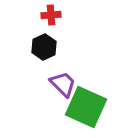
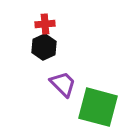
red cross: moved 6 px left, 9 px down
green square: moved 12 px right; rotated 9 degrees counterclockwise
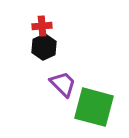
red cross: moved 3 px left, 2 px down
green square: moved 4 px left
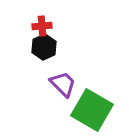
green square: moved 2 px left, 3 px down; rotated 15 degrees clockwise
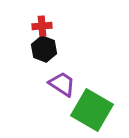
black hexagon: moved 2 px down; rotated 15 degrees counterclockwise
purple trapezoid: moved 1 px left; rotated 12 degrees counterclockwise
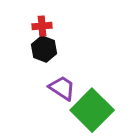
purple trapezoid: moved 4 px down
green square: rotated 15 degrees clockwise
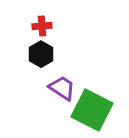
black hexagon: moved 3 px left, 5 px down; rotated 10 degrees clockwise
green square: rotated 18 degrees counterclockwise
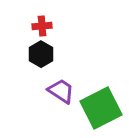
purple trapezoid: moved 1 px left, 3 px down
green square: moved 9 px right, 2 px up; rotated 36 degrees clockwise
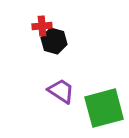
black hexagon: moved 13 px right, 13 px up; rotated 15 degrees counterclockwise
green square: moved 3 px right; rotated 12 degrees clockwise
